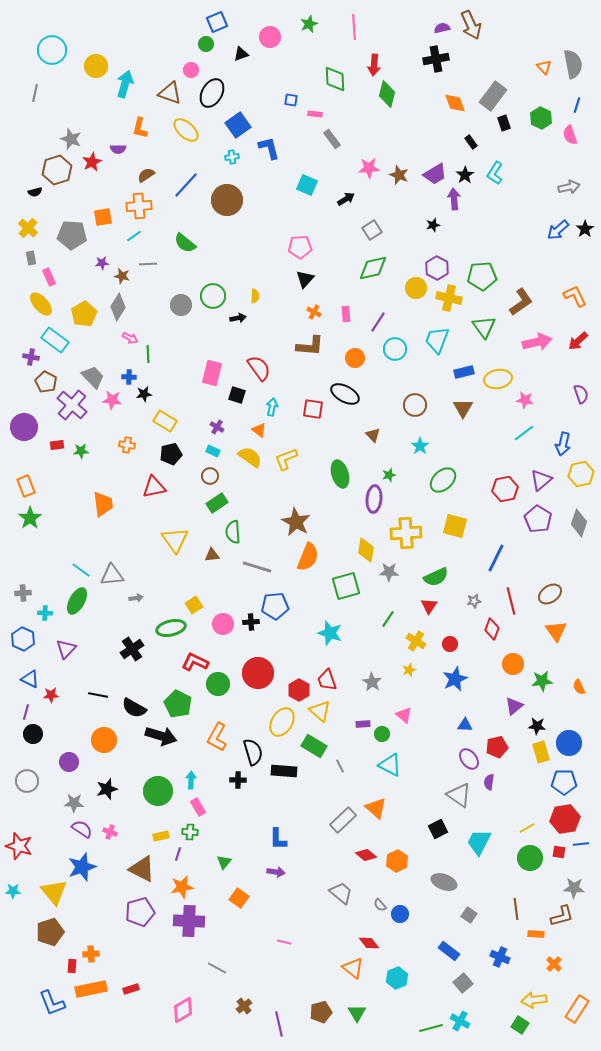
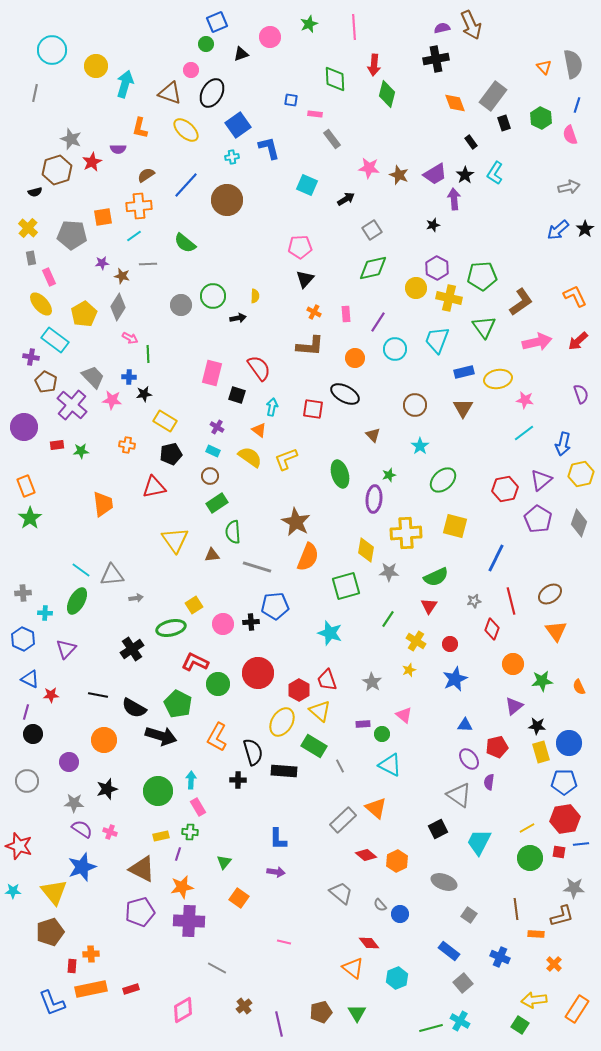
pink star at (369, 168): rotated 10 degrees clockwise
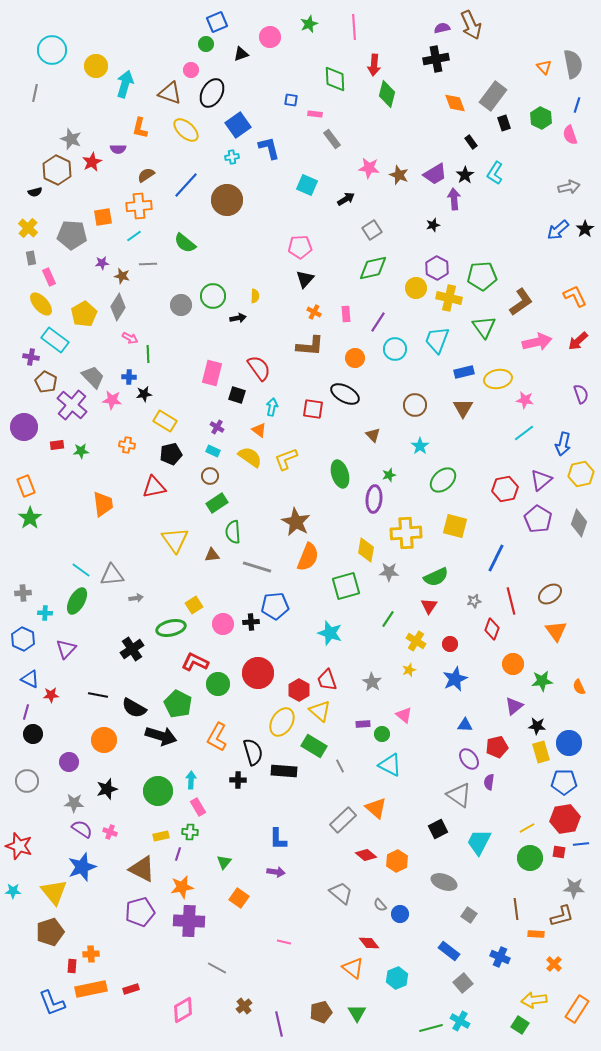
brown hexagon at (57, 170): rotated 16 degrees counterclockwise
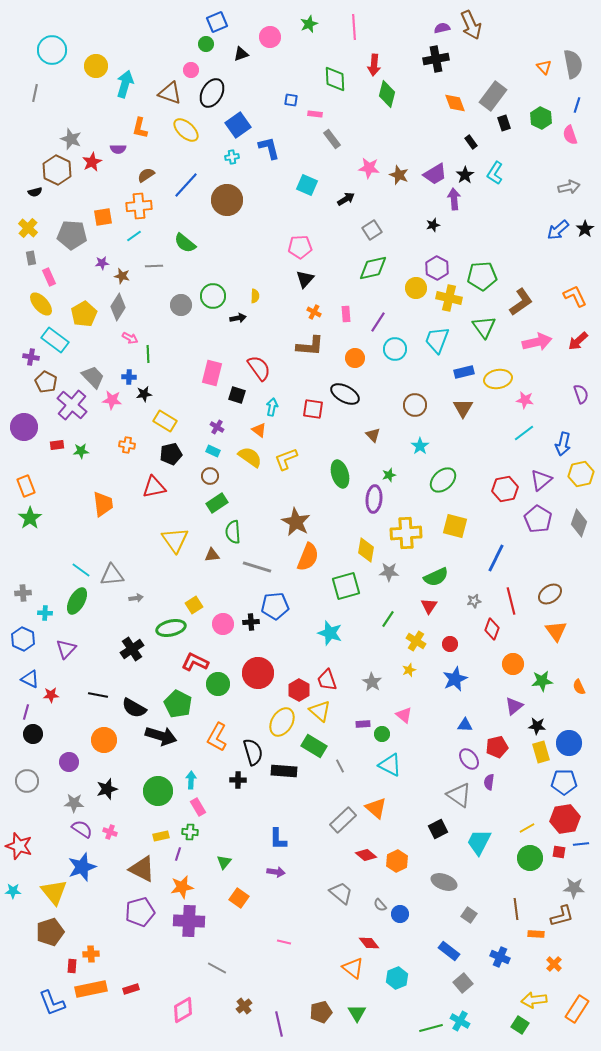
gray line at (148, 264): moved 6 px right, 2 px down
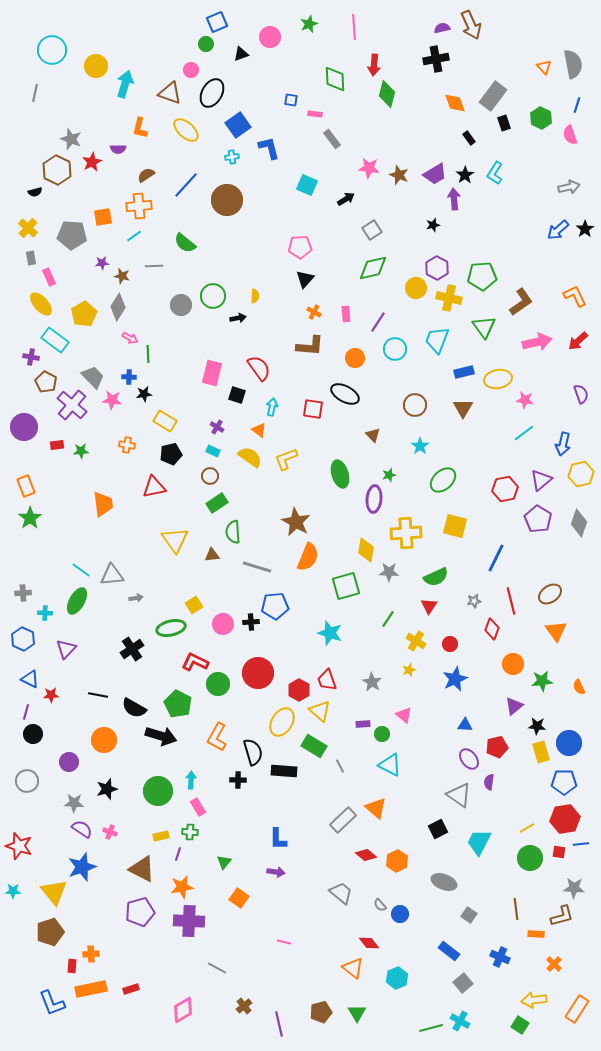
black rectangle at (471, 142): moved 2 px left, 4 px up
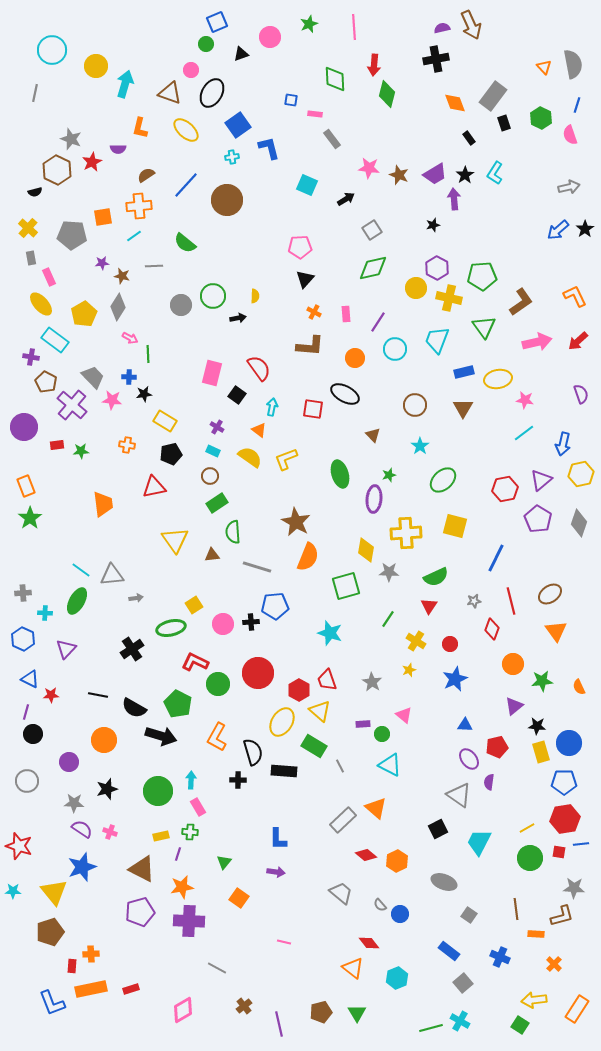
black square at (237, 395): rotated 18 degrees clockwise
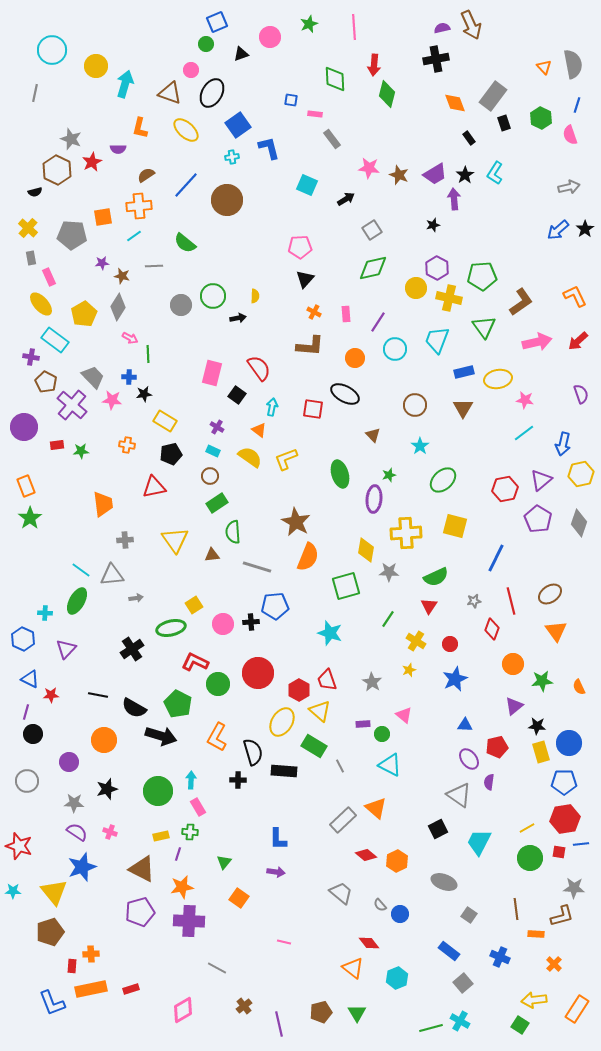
gray cross at (23, 593): moved 102 px right, 53 px up
purple semicircle at (82, 829): moved 5 px left, 3 px down
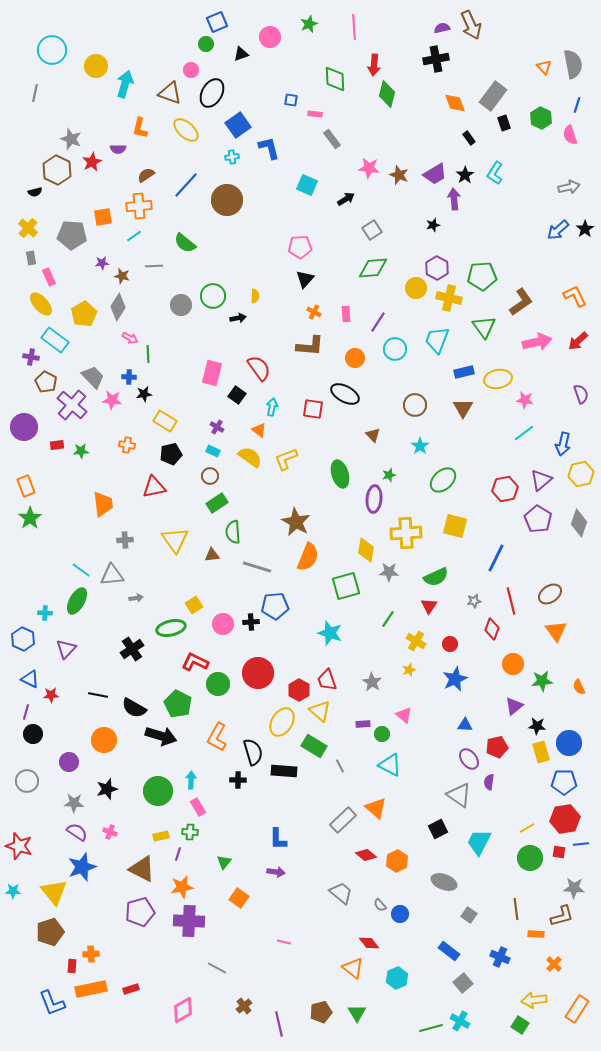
green diamond at (373, 268): rotated 8 degrees clockwise
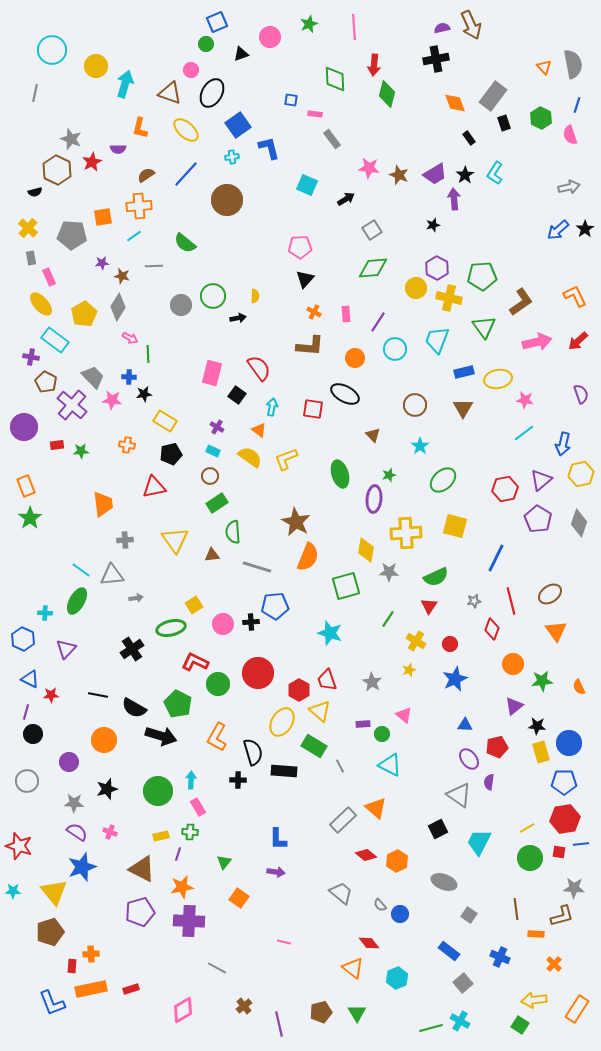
blue line at (186, 185): moved 11 px up
